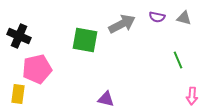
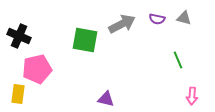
purple semicircle: moved 2 px down
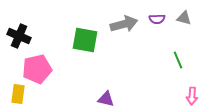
purple semicircle: rotated 14 degrees counterclockwise
gray arrow: moved 2 px right; rotated 12 degrees clockwise
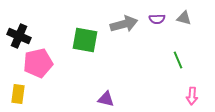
pink pentagon: moved 1 px right, 6 px up
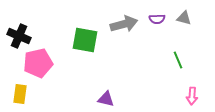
yellow rectangle: moved 2 px right
